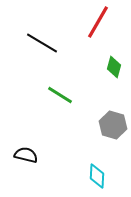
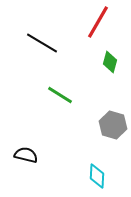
green diamond: moved 4 px left, 5 px up
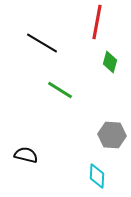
red line: moved 1 px left; rotated 20 degrees counterclockwise
green line: moved 5 px up
gray hexagon: moved 1 px left, 10 px down; rotated 12 degrees counterclockwise
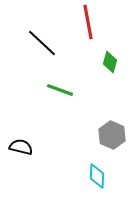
red line: moved 9 px left; rotated 20 degrees counterclockwise
black line: rotated 12 degrees clockwise
green line: rotated 12 degrees counterclockwise
gray hexagon: rotated 20 degrees clockwise
black semicircle: moved 5 px left, 8 px up
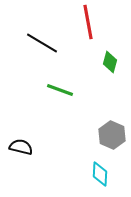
black line: rotated 12 degrees counterclockwise
cyan diamond: moved 3 px right, 2 px up
